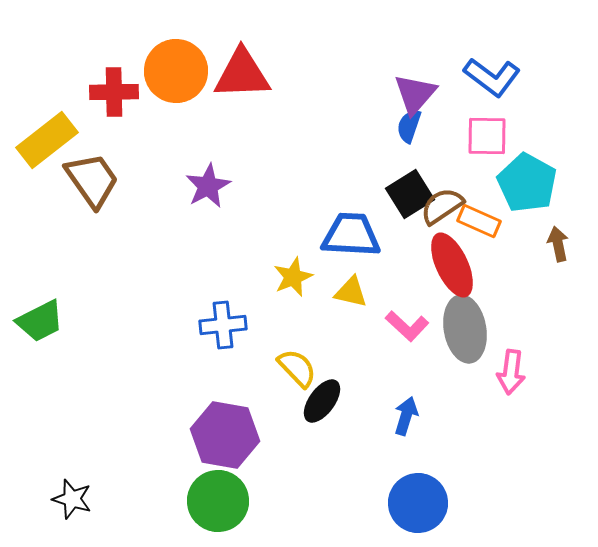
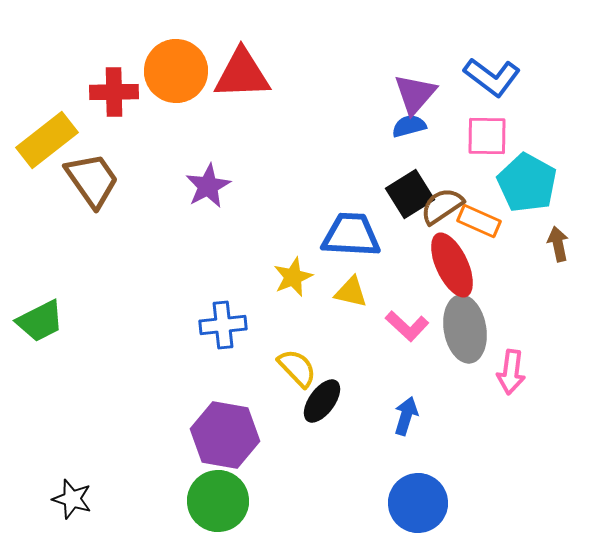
blue semicircle: rotated 56 degrees clockwise
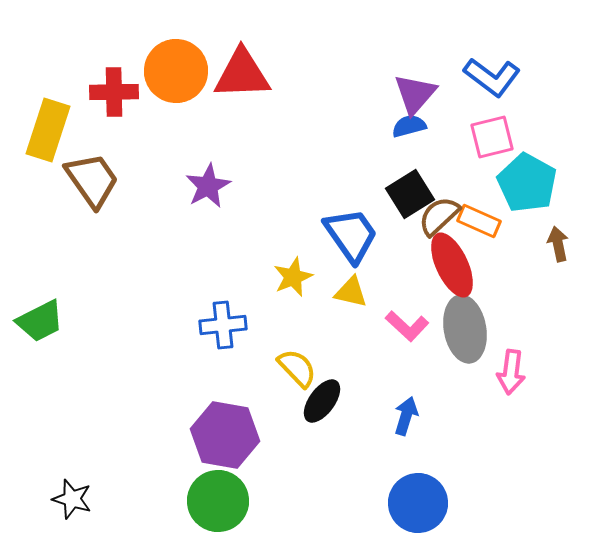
pink square: moved 5 px right, 1 px down; rotated 15 degrees counterclockwise
yellow rectangle: moved 1 px right, 10 px up; rotated 34 degrees counterclockwise
brown semicircle: moved 3 px left, 10 px down; rotated 9 degrees counterclockwise
blue trapezoid: rotated 52 degrees clockwise
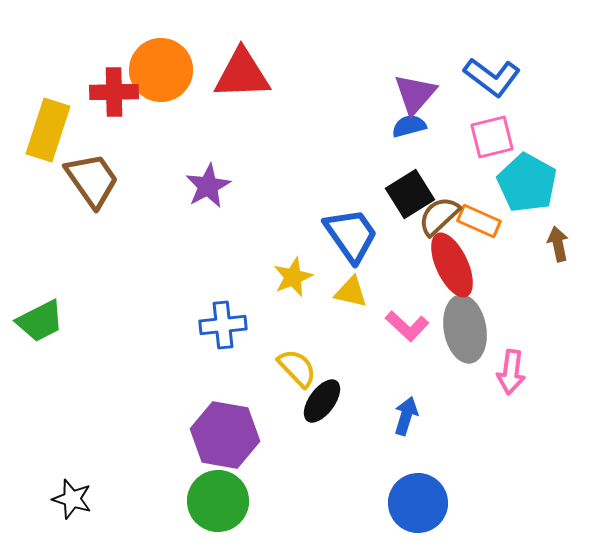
orange circle: moved 15 px left, 1 px up
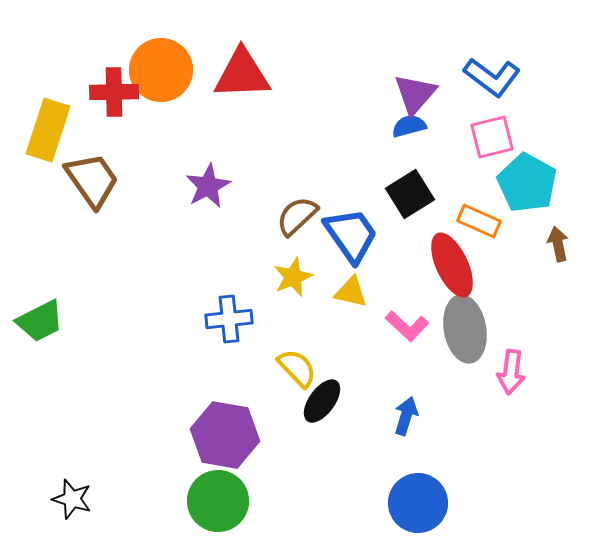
brown semicircle: moved 142 px left
blue cross: moved 6 px right, 6 px up
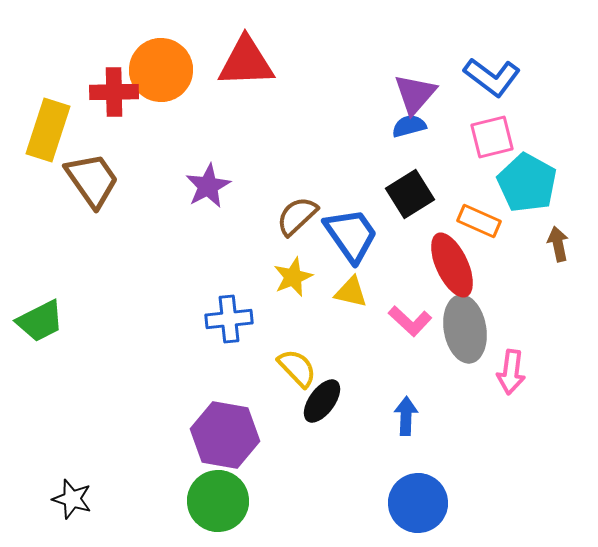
red triangle: moved 4 px right, 12 px up
pink L-shape: moved 3 px right, 5 px up
blue arrow: rotated 15 degrees counterclockwise
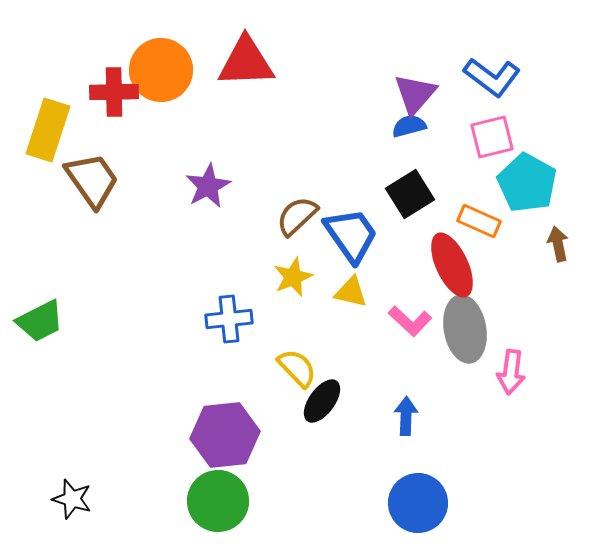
purple hexagon: rotated 16 degrees counterclockwise
